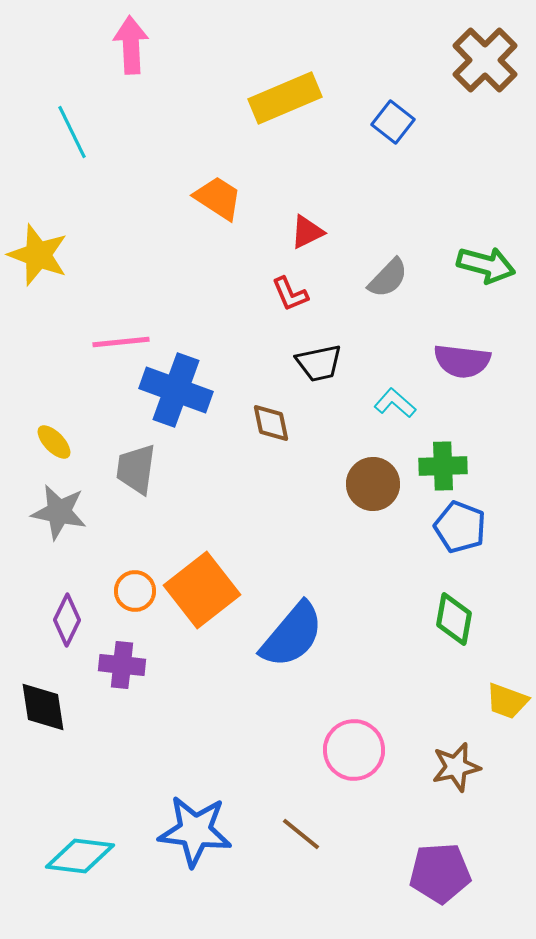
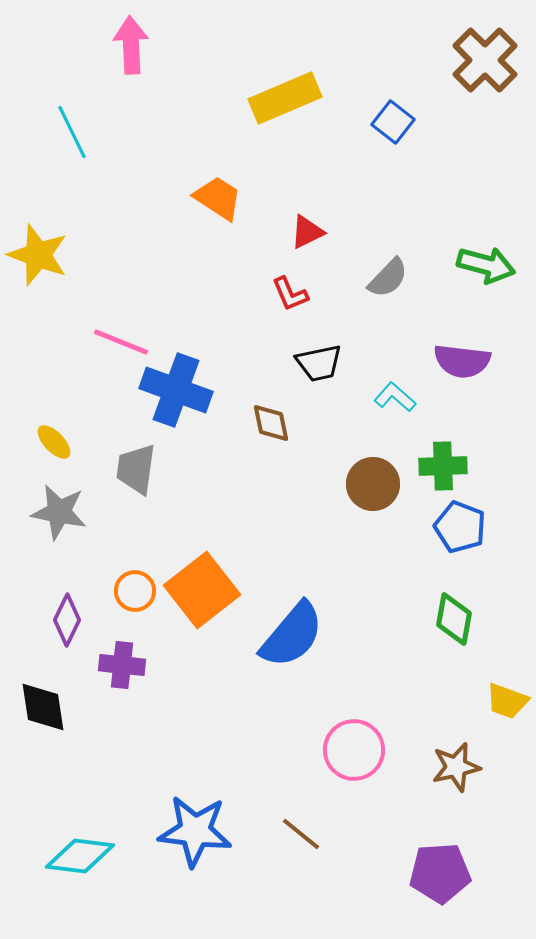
pink line: rotated 28 degrees clockwise
cyan L-shape: moved 6 px up
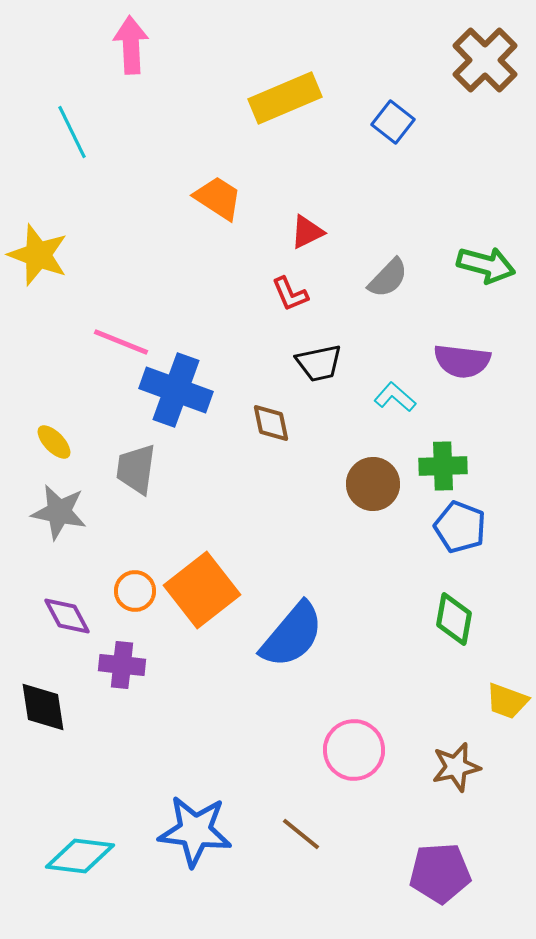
purple diamond: moved 4 px up; rotated 54 degrees counterclockwise
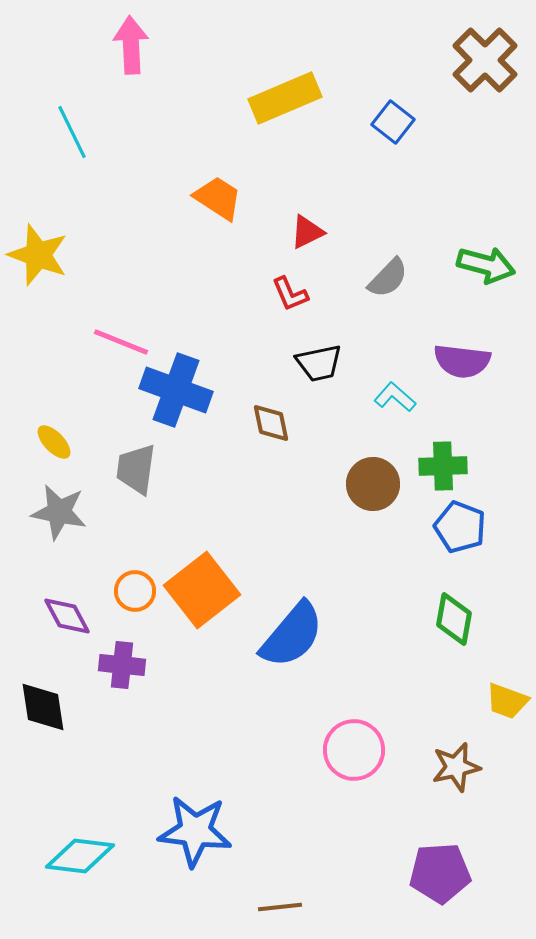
brown line: moved 21 px left, 73 px down; rotated 45 degrees counterclockwise
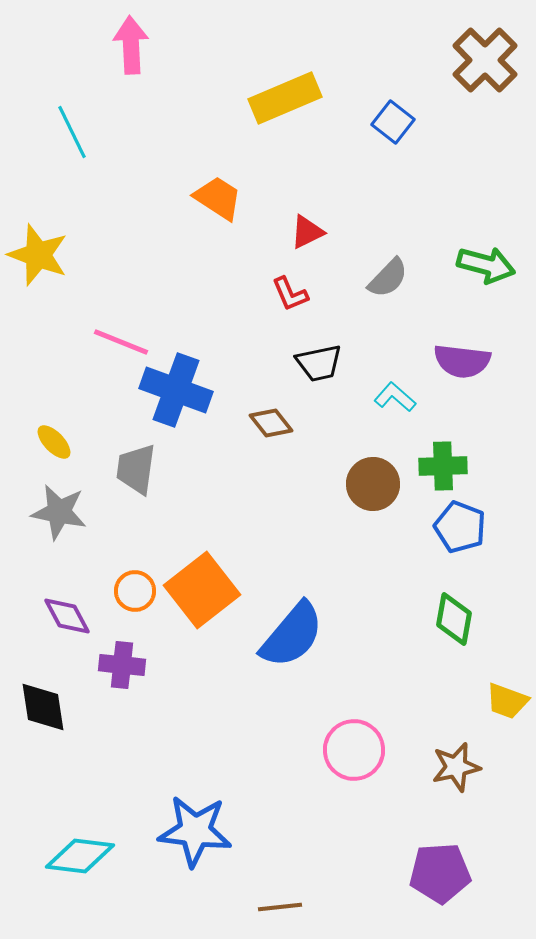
brown diamond: rotated 27 degrees counterclockwise
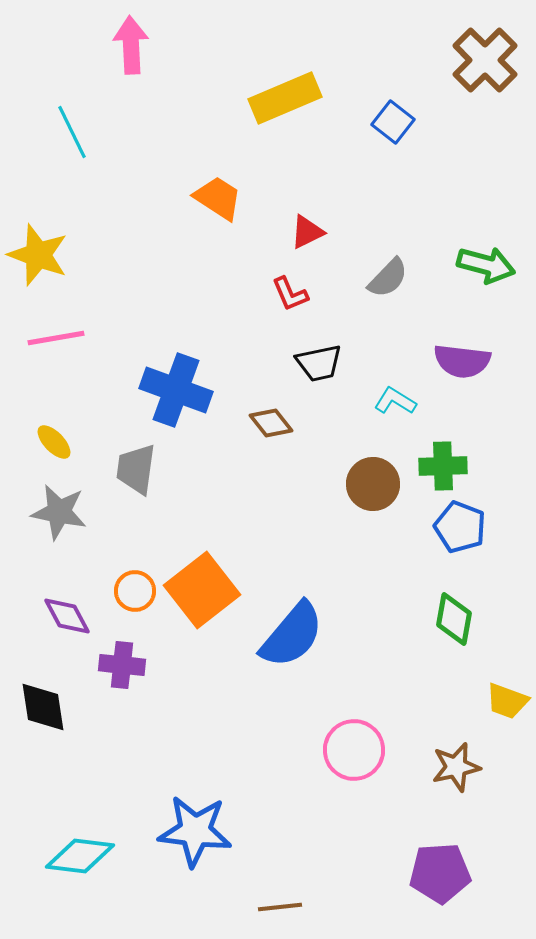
pink line: moved 65 px left, 4 px up; rotated 32 degrees counterclockwise
cyan L-shape: moved 4 px down; rotated 9 degrees counterclockwise
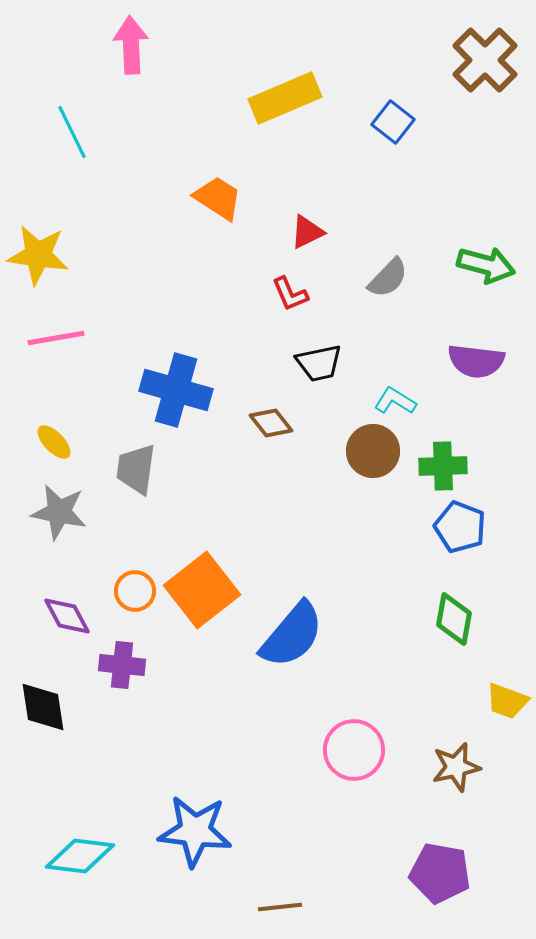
yellow star: rotated 12 degrees counterclockwise
purple semicircle: moved 14 px right
blue cross: rotated 4 degrees counterclockwise
brown circle: moved 33 px up
purple pentagon: rotated 14 degrees clockwise
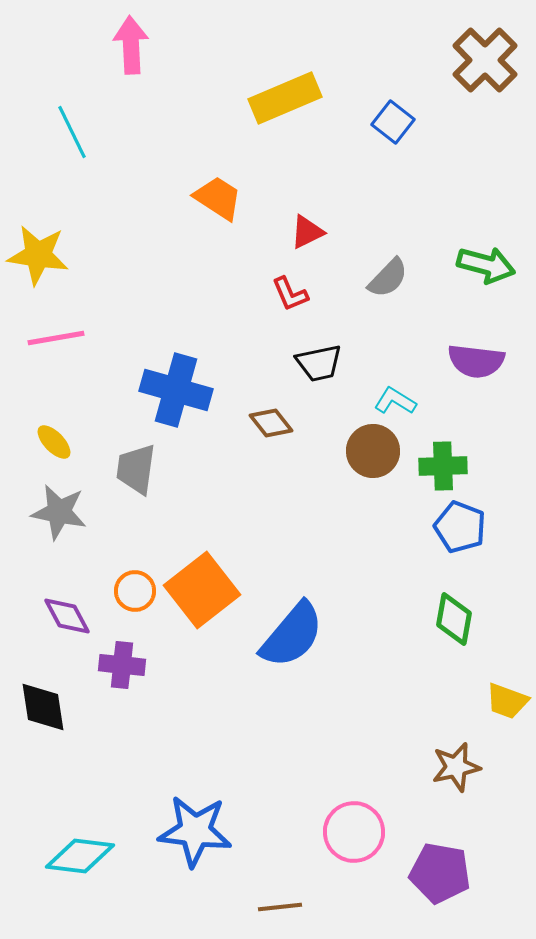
pink circle: moved 82 px down
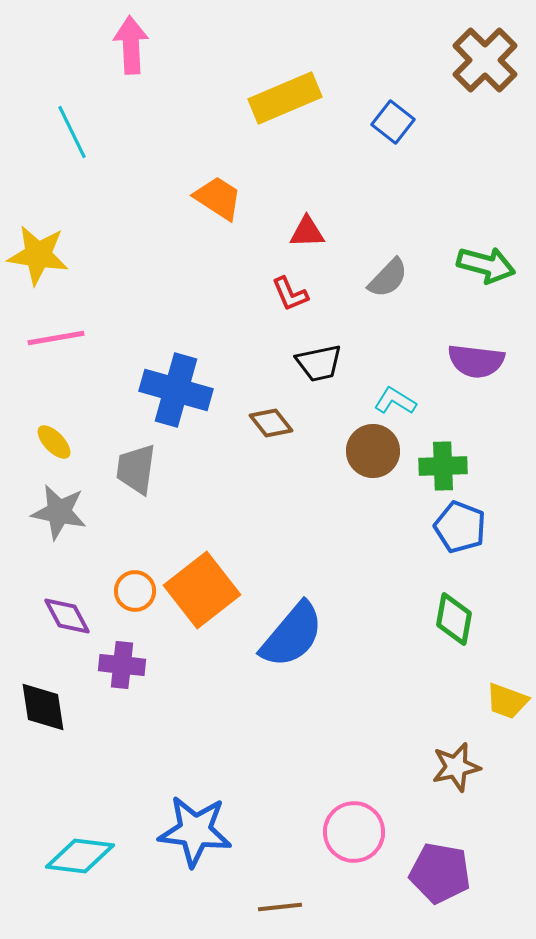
red triangle: rotated 24 degrees clockwise
